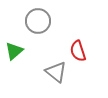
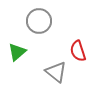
gray circle: moved 1 px right
green triangle: moved 3 px right, 1 px down
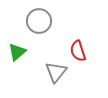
gray triangle: rotated 30 degrees clockwise
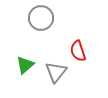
gray circle: moved 2 px right, 3 px up
green triangle: moved 8 px right, 13 px down
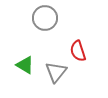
gray circle: moved 4 px right
green triangle: rotated 48 degrees counterclockwise
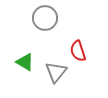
green triangle: moved 3 px up
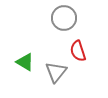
gray circle: moved 19 px right
